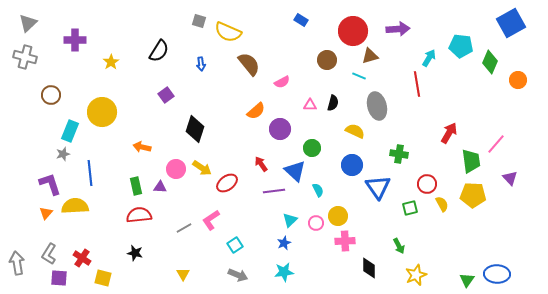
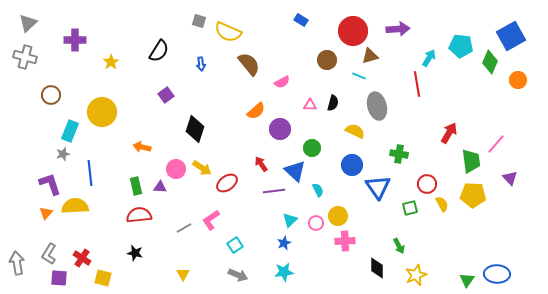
blue square at (511, 23): moved 13 px down
black diamond at (369, 268): moved 8 px right
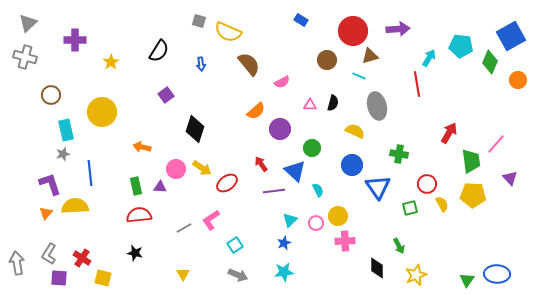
cyan rectangle at (70, 131): moved 4 px left, 1 px up; rotated 35 degrees counterclockwise
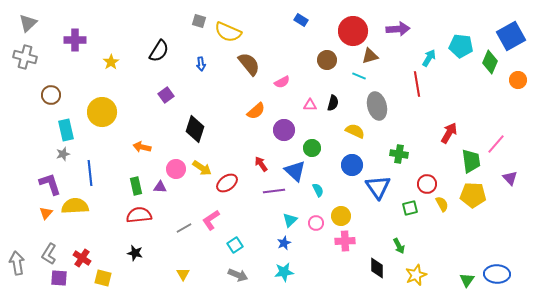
purple circle at (280, 129): moved 4 px right, 1 px down
yellow circle at (338, 216): moved 3 px right
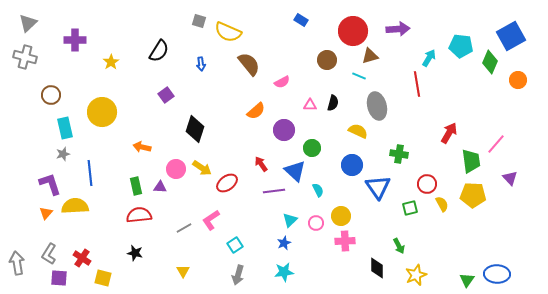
cyan rectangle at (66, 130): moved 1 px left, 2 px up
yellow semicircle at (355, 131): moved 3 px right
yellow triangle at (183, 274): moved 3 px up
gray arrow at (238, 275): rotated 84 degrees clockwise
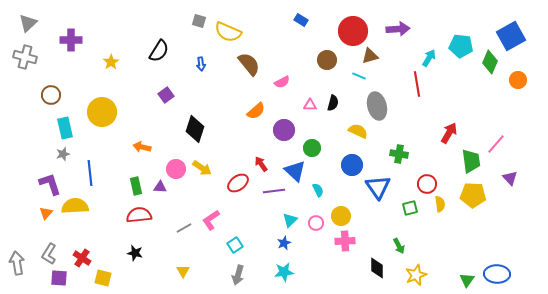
purple cross at (75, 40): moved 4 px left
red ellipse at (227, 183): moved 11 px right
yellow semicircle at (442, 204): moved 2 px left; rotated 21 degrees clockwise
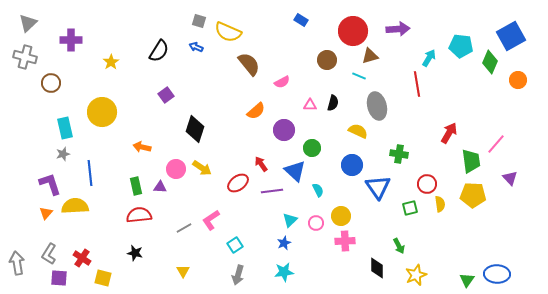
blue arrow at (201, 64): moved 5 px left, 17 px up; rotated 120 degrees clockwise
brown circle at (51, 95): moved 12 px up
purple line at (274, 191): moved 2 px left
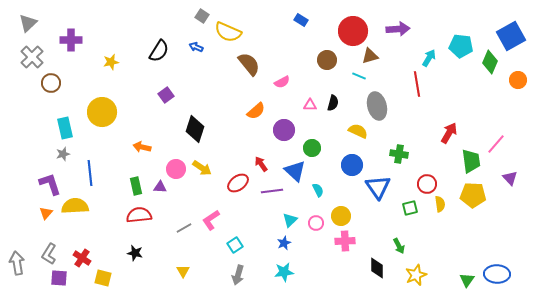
gray square at (199, 21): moved 3 px right, 5 px up; rotated 16 degrees clockwise
gray cross at (25, 57): moved 7 px right; rotated 30 degrees clockwise
yellow star at (111, 62): rotated 21 degrees clockwise
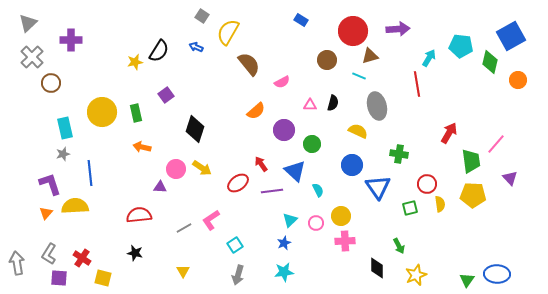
yellow semicircle at (228, 32): rotated 96 degrees clockwise
yellow star at (111, 62): moved 24 px right
green diamond at (490, 62): rotated 10 degrees counterclockwise
green circle at (312, 148): moved 4 px up
green rectangle at (136, 186): moved 73 px up
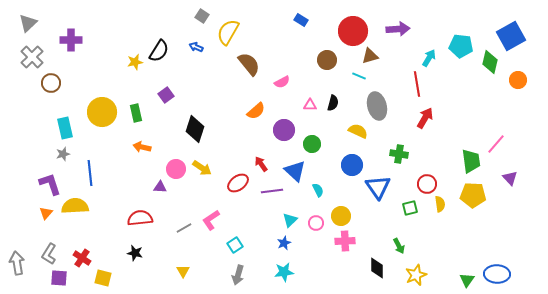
red arrow at (449, 133): moved 24 px left, 15 px up
red semicircle at (139, 215): moved 1 px right, 3 px down
